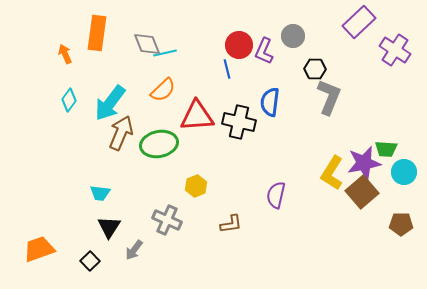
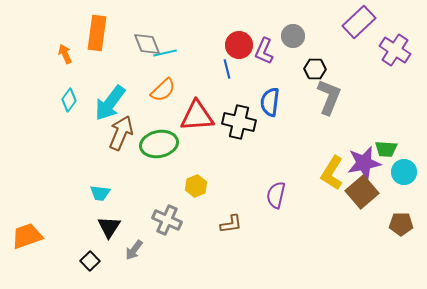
orange trapezoid: moved 12 px left, 13 px up
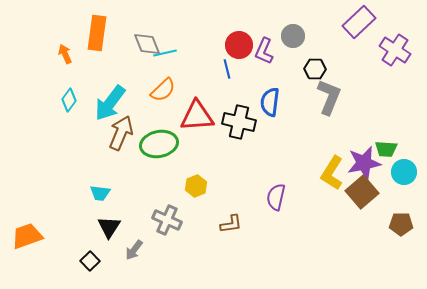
purple semicircle: moved 2 px down
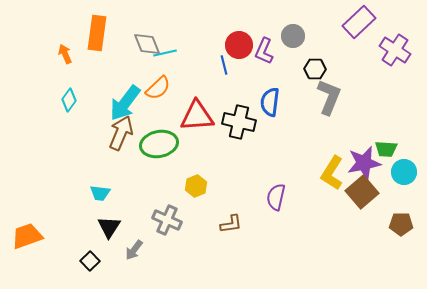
blue line: moved 3 px left, 4 px up
orange semicircle: moved 5 px left, 2 px up
cyan arrow: moved 15 px right
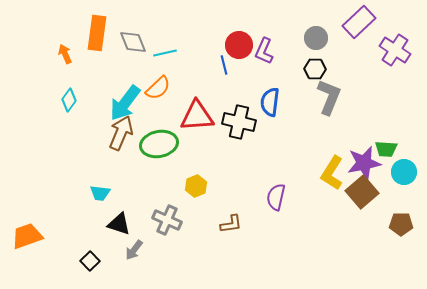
gray circle: moved 23 px right, 2 px down
gray diamond: moved 14 px left, 2 px up
black triangle: moved 10 px right, 3 px up; rotated 45 degrees counterclockwise
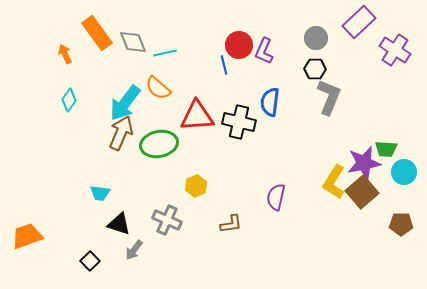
orange rectangle: rotated 44 degrees counterclockwise
orange semicircle: rotated 84 degrees clockwise
yellow L-shape: moved 2 px right, 9 px down
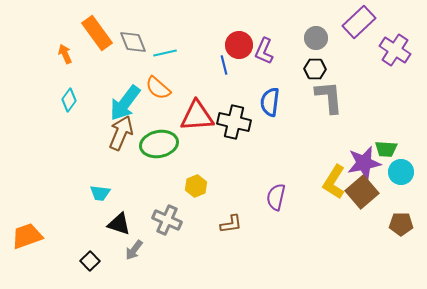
gray L-shape: rotated 27 degrees counterclockwise
black cross: moved 5 px left
cyan circle: moved 3 px left
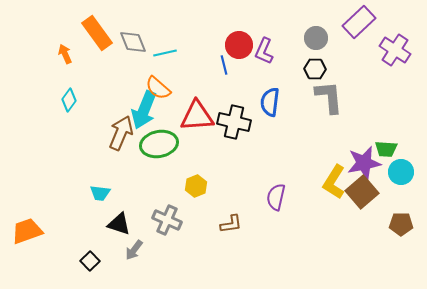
cyan arrow: moved 19 px right, 7 px down; rotated 15 degrees counterclockwise
orange trapezoid: moved 5 px up
